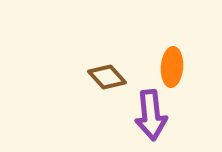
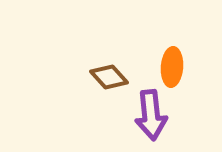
brown diamond: moved 2 px right
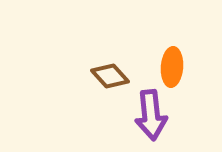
brown diamond: moved 1 px right, 1 px up
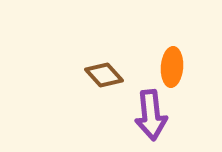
brown diamond: moved 6 px left, 1 px up
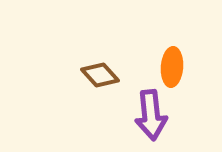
brown diamond: moved 4 px left
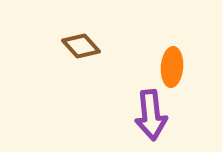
brown diamond: moved 19 px left, 29 px up
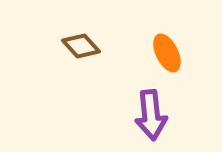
orange ellipse: moved 5 px left, 14 px up; rotated 30 degrees counterclockwise
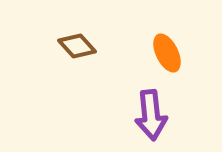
brown diamond: moved 4 px left
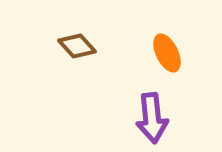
purple arrow: moved 1 px right, 3 px down
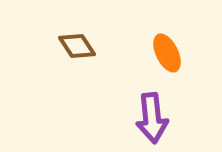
brown diamond: rotated 9 degrees clockwise
